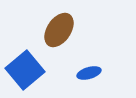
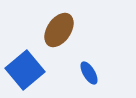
blue ellipse: rotated 75 degrees clockwise
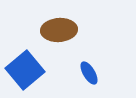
brown ellipse: rotated 52 degrees clockwise
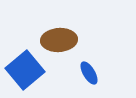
brown ellipse: moved 10 px down
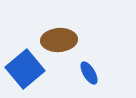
blue square: moved 1 px up
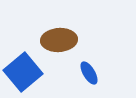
blue square: moved 2 px left, 3 px down
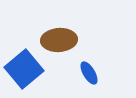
blue square: moved 1 px right, 3 px up
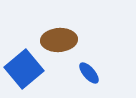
blue ellipse: rotated 10 degrees counterclockwise
